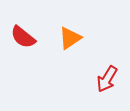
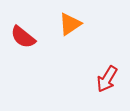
orange triangle: moved 14 px up
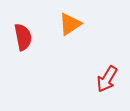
red semicircle: rotated 140 degrees counterclockwise
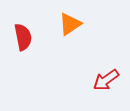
red arrow: moved 1 px left, 1 px down; rotated 24 degrees clockwise
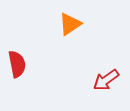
red semicircle: moved 6 px left, 27 px down
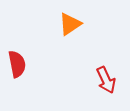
red arrow: rotated 80 degrees counterclockwise
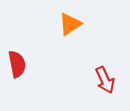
red arrow: moved 1 px left
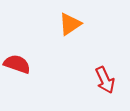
red semicircle: rotated 60 degrees counterclockwise
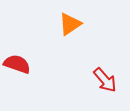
red arrow: rotated 16 degrees counterclockwise
